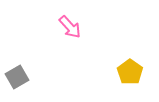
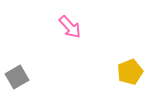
yellow pentagon: rotated 15 degrees clockwise
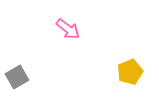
pink arrow: moved 2 px left, 2 px down; rotated 10 degrees counterclockwise
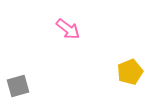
gray square: moved 1 px right, 9 px down; rotated 15 degrees clockwise
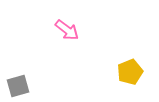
pink arrow: moved 1 px left, 1 px down
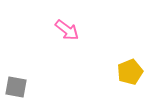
gray square: moved 2 px left, 1 px down; rotated 25 degrees clockwise
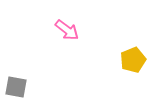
yellow pentagon: moved 3 px right, 12 px up
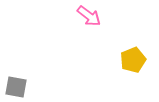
pink arrow: moved 22 px right, 14 px up
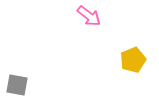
gray square: moved 1 px right, 2 px up
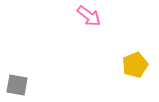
yellow pentagon: moved 2 px right, 5 px down
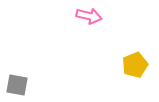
pink arrow: rotated 25 degrees counterclockwise
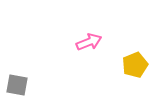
pink arrow: moved 26 px down; rotated 35 degrees counterclockwise
